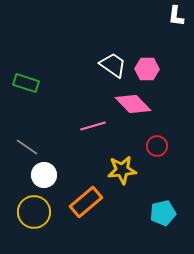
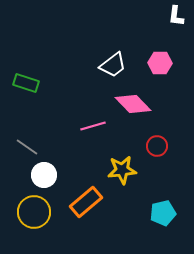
white trapezoid: rotated 108 degrees clockwise
pink hexagon: moved 13 px right, 6 px up
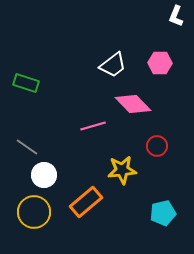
white L-shape: rotated 15 degrees clockwise
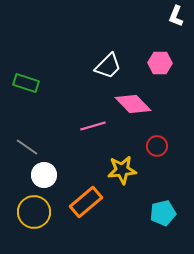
white trapezoid: moved 5 px left, 1 px down; rotated 8 degrees counterclockwise
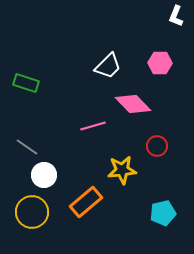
yellow circle: moved 2 px left
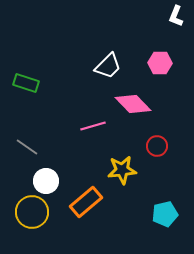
white circle: moved 2 px right, 6 px down
cyan pentagon: moved 2 px right, 1 px down
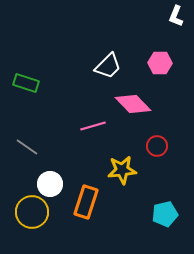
white circle: moved 4 px right, 3 px down
orange rectangle: rotated 32 degrees counterclockwise
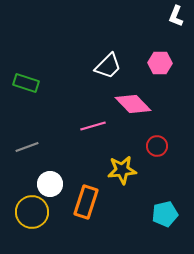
gray line: rotated 55 degrees counterclockwise
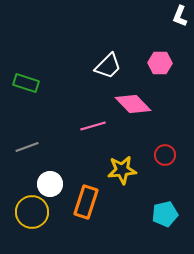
white L-shape: moved 4 px right
red circle: moved 8 px right, 9 px down
